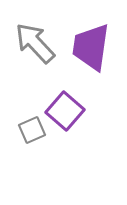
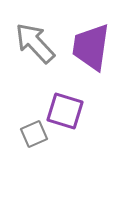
purple square: rotated 24 degrees counterclockwise
gray square: moved 2 px right, 4 px down
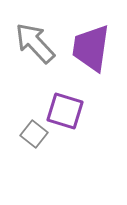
purple trapezoid: moved 1 px down
gray square: rotated 28 degrees counterclockwise
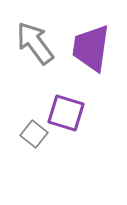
gray arrow: rotated 6 degrees clockwise
purple square: moved 1 px right, 2 px down
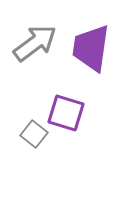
gray arrow: rotated 90 degrees clockwise
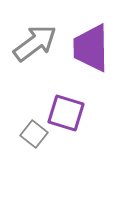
purple trapezoid: rotated 9 degrees counterclockwise
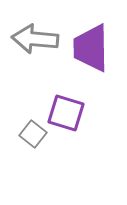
gray arrow: moved 4 px up; rotated 138 degrees counterclockwise
gray square: moved 1 px left
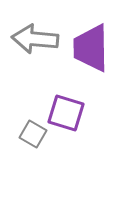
gray square: rotated 8 degrees counterclockwise
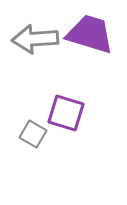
gray arrow: rotated 9 degrees counterclockwise
purple trapezoid: moved 1 px left, 14 px up; rotated 108 degrees clockwise
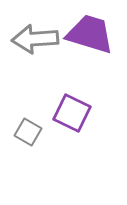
purple square: moved 6 px right; rotated 9 degrees clockwise
gray square: moved 5 px left, 2 px up
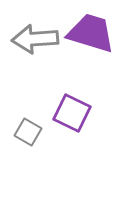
purple trapezoid: moved 1 px right, 1 px up
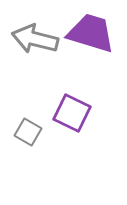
gray arrow: rotated 18 degrees clockwise
